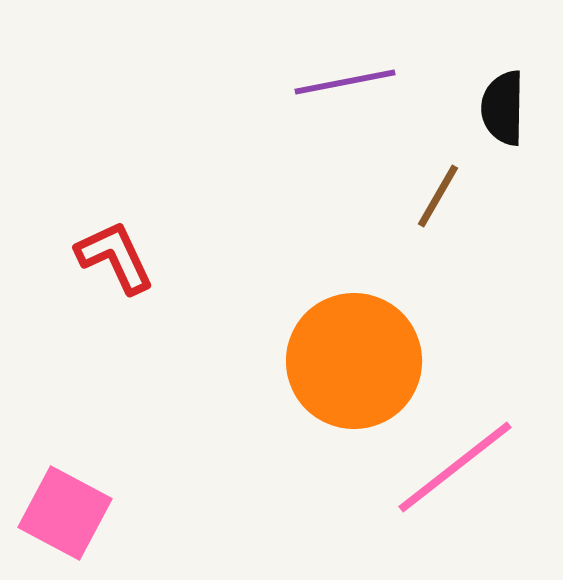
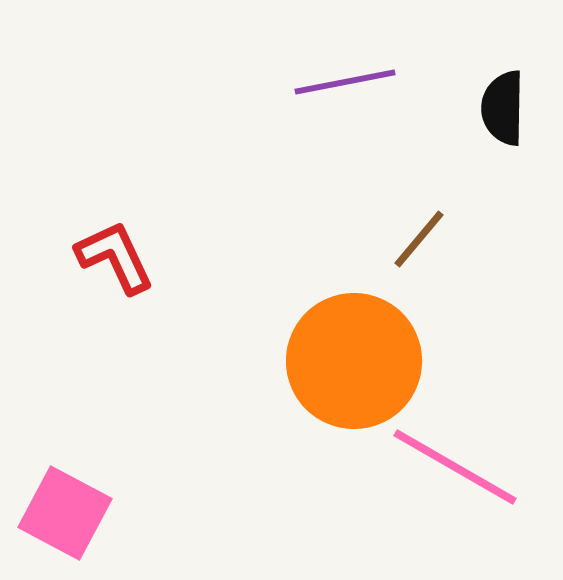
brown line: moved 19 px left, 43 px down; rotated 10 degrees clockwise
pink line: rotated 68 degrees clockwise
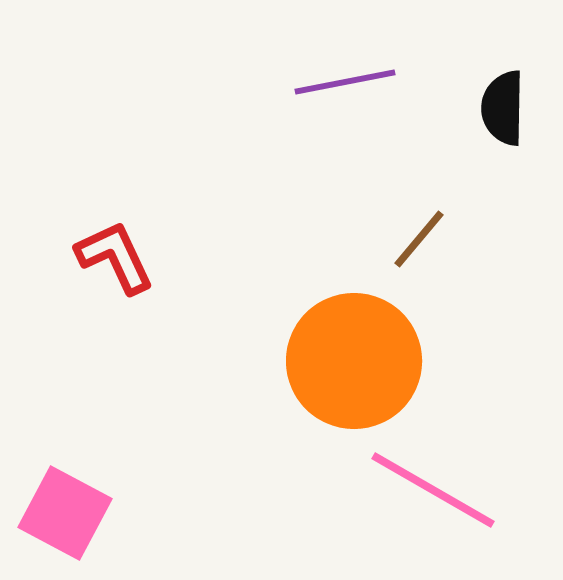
pink line: moved 22 px left, 23 px down
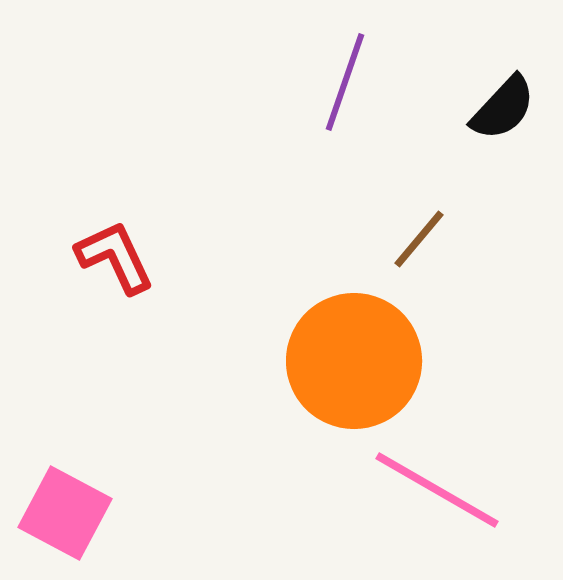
purple line: rotated 60 degrees counterclockwise
black semicircle: rotated 138 degrees counterclockwise
pink line: moved 4 px right
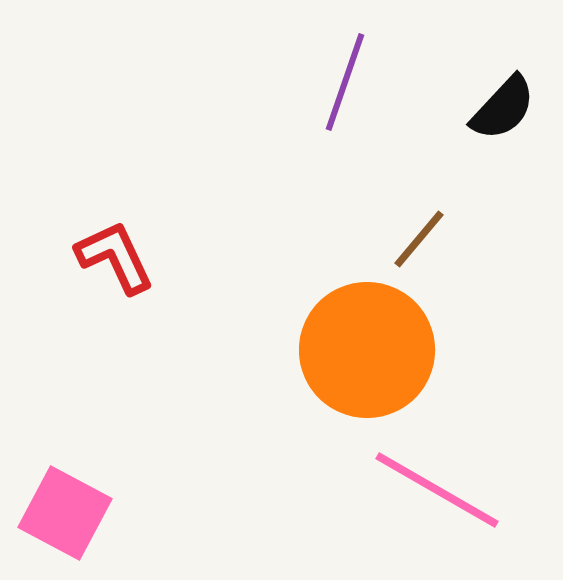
orange circle: moved 13 px right, 11 px up
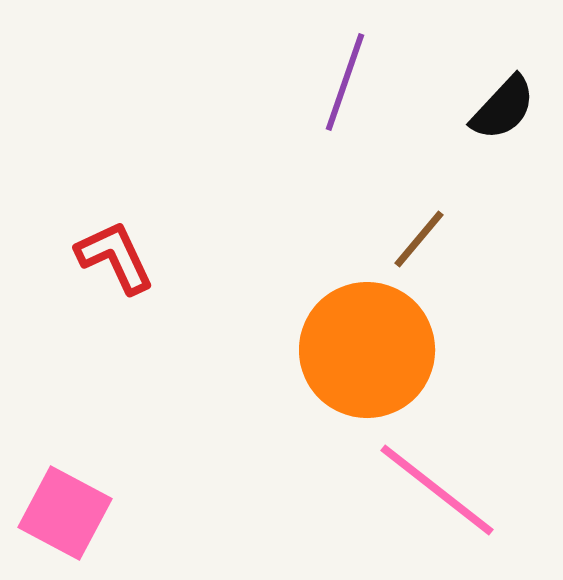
pink line: rotated 8 degrees clockwise
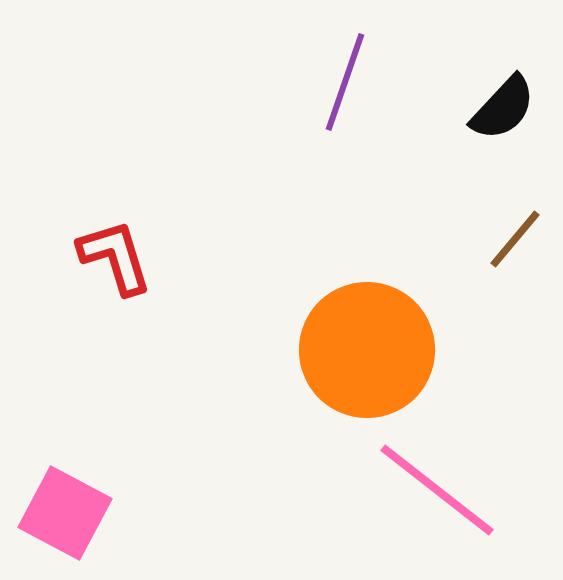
brown line: moved 96 px right
red L-shape: rotated 8 degrees clockwise
